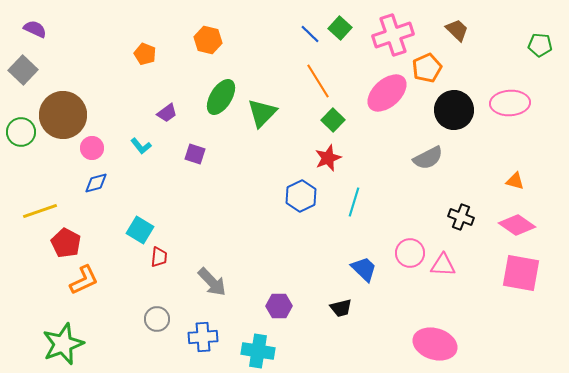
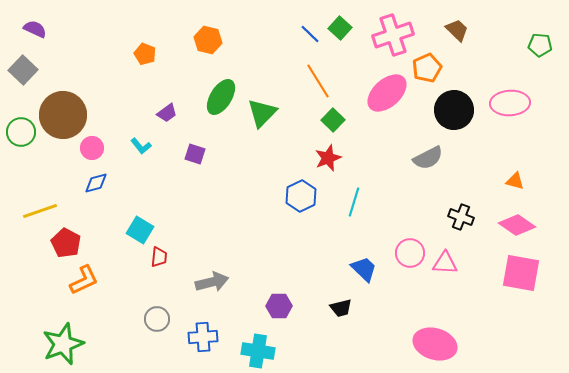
pink triangle at (443, 265): moved 2 px right, 2 px up
gray arrow at (212, 282): rotated 60 degrees counterclockwise
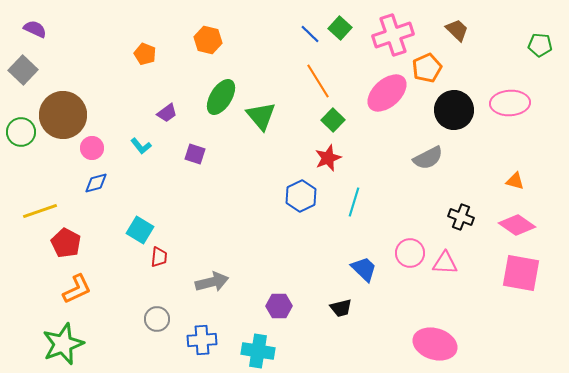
green triangle at (262, 113): moved 1 px left, 3 px down; rotated 24 degrees counterclockwise
orange L-shape at (84, 280): moved 7 px left, 9 px down
blue cross at (203, 337): moved 1 px left, 3 px down
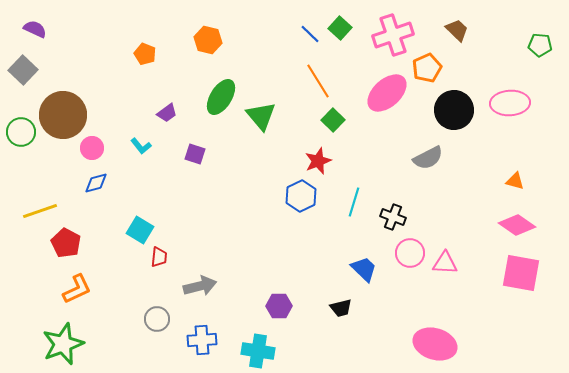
red star at (328, 158): moved 10 px left, 3 px down
black cross at (461, 217): moved 68 px left
gray arrow at (212, 282): moved 12 px left, 4 px down
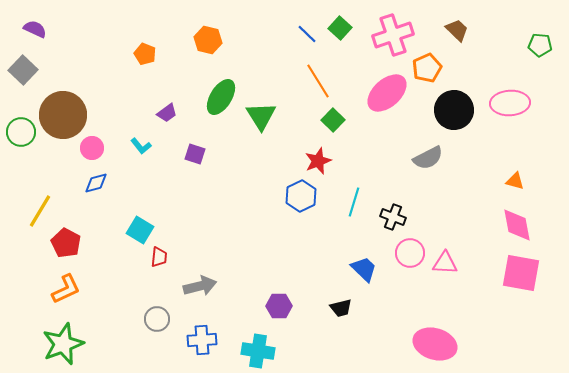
blue line at (310, 34): moved 3 px left
green triangle at (261, 116): rotated 8 degrees clockwise
yellow line at (40, 211): rotated 40 degrees counterclockwise
pink diamond at (517, 225): rotated 45 degrees clockwise
orange L-shape at (77, 289): moved 11 px left
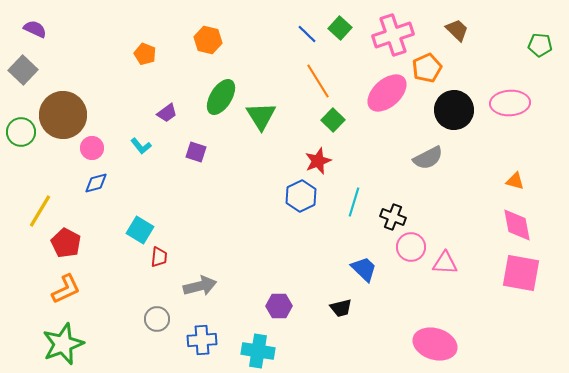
purple square at (195, 154): moved 1 px right, 2 px up
pink circle at (410, 253): moved 1 px right, 6 px up
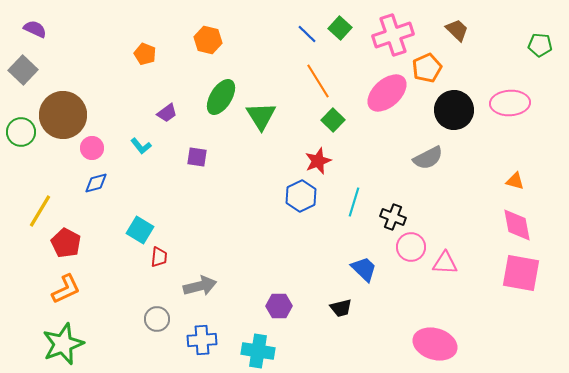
purple square at (196, 152): moved 1 px right, 5 px down; rotated 10 degrees counterclockwise
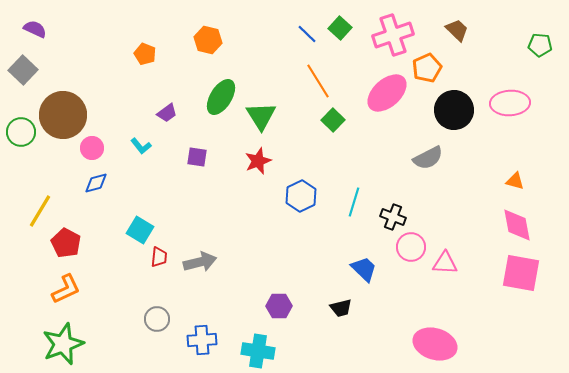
red star at (318, 161): moved 60 px left
gray arrow at (200, 286): moved 24 px up
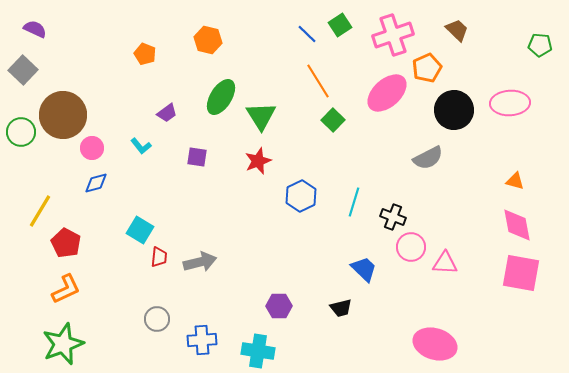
green square at (340, 28): moved 3 px up; rotated 15 degrees clockwise
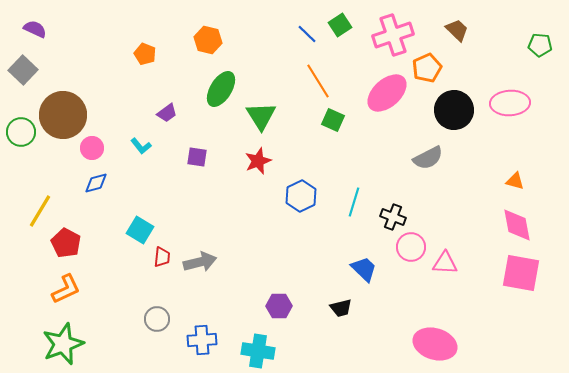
green ellipse at (221, 97): moved 8 px up
green square at (333, 120): rotated 20 degrees counterclockwise
red trapezoid at (159, 257): moved 3 px right
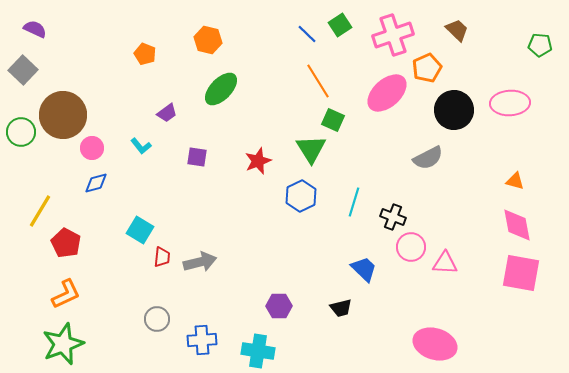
green ellipse at (221, 89): rotated 12 degrees clockwise
green triangle at (261, 116): moved 50 px right, 33 px down
orange L-shape at (66, 289): moved 5 px down
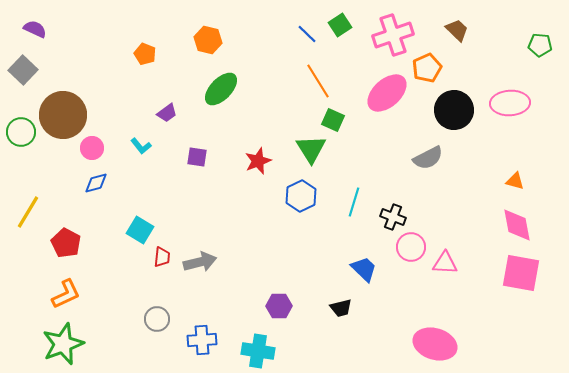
yellow line at (40, 211): moved 12 px left, 1 px down
